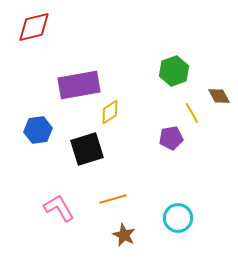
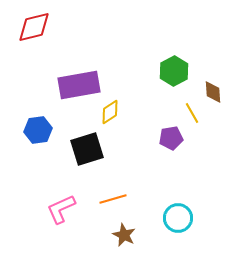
green hexagon: rotated 8 degrees counterclockwise
brown diamond: moved 6 px left, 4 px up; rotated 25 degrees clockwise
pink L-shape: moved 2 px right, 1 px down; rotated 84 degrees counterclockwise
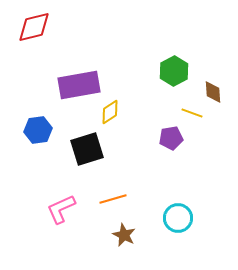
yellow line: rotated 40 degrees counterclockwise
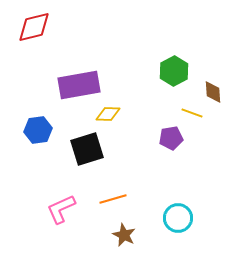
yellow diamond: moved 2 px left, 2 px down; rotated 35 degrees clockwise
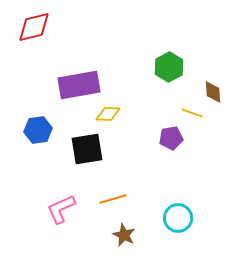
green hexagon: moved 5 px left, 4 px up
black square: rotated 8 degrees clockwise
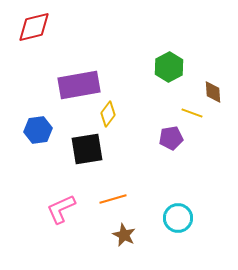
yellow diamond: rotated 55 degrees counterclockwise
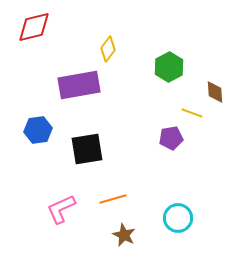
brown diamond: moved 2 px right
yellow diamond: moved 65 px up
